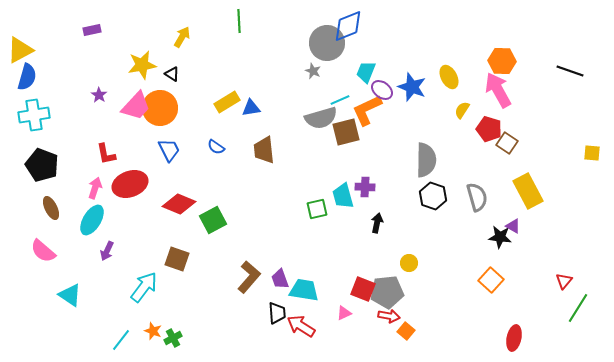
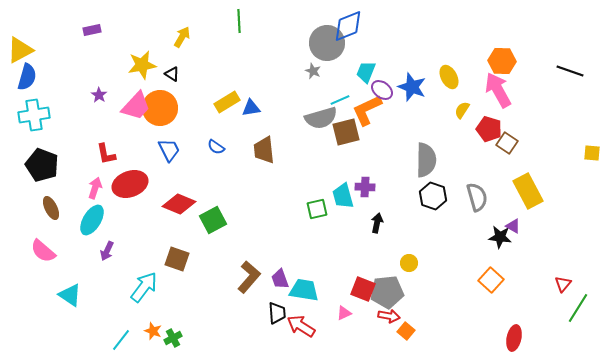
red triangle at (564, 281): moved 1 px left, 3 px down
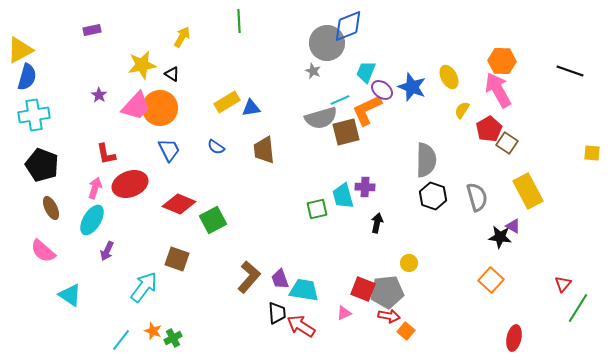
red pentagon at (489, 129): rotated 25 degrees clockwise
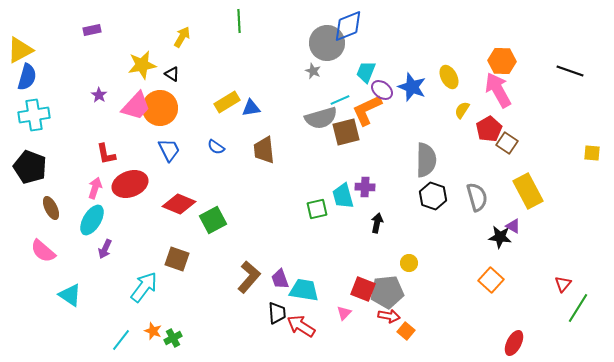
black pentagon at (42, 165): moved 12 px left, 2 px down
purple arrow at (107, 251): moved 2 px left, 2 px up
pink triangle at (344, 313): rotated 21 degrees counterclockwise
red ellipse at (514, 338): moved 5 px down; rotated 15 degrees clockwise
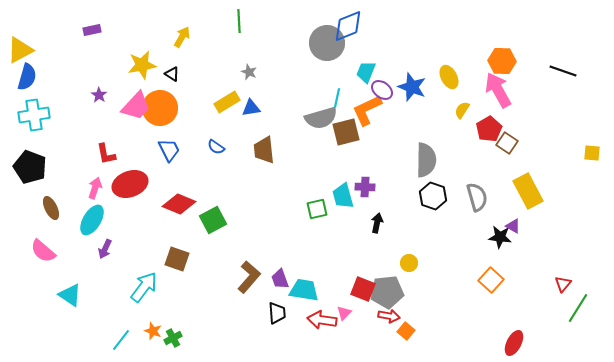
gray star at (313, 71): moved 64 px left, 1 px down
black line at (570, 71): moved 7 px left
cyan line at (340, 100): moved 3 px left, 2 px up; rotated 54 degrees counterclockwise
red arrow at (301, 326): moved 21 px right, 6 px up; rotated 24 degrees counterclockwise
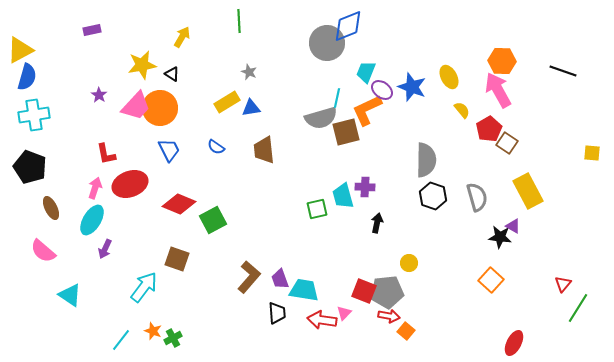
yellow semicircle at (462, 110): rotated 108 degrees clockwise
red square at (363, 289): moved 1 px right, 2 px down
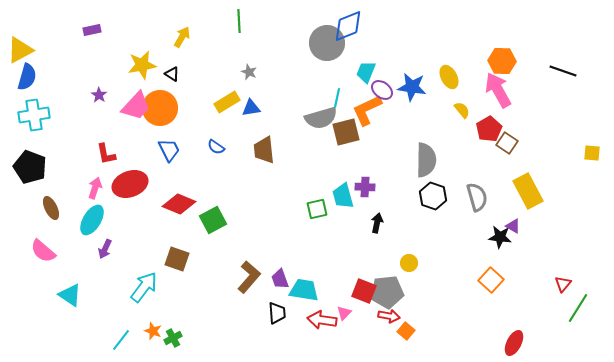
blue star at (412, 87): rotated 12 degrees counterclockwise
